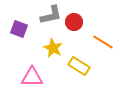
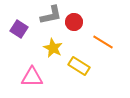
purple square: rotated 12 degrees clockwise
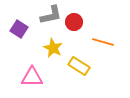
orange line: rotated 15 degrees counterclockwise
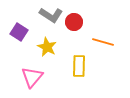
gray L-shape: rotated 45 degrees clockwise
purple square: moved 3 px down
yellow star: moved 6 px left, 1 px up
yellow rectangle: rotated 60 degrees clockwise
pink triangle: rotated 50 degrees counterclockwise
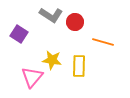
red circle: moved 1 px right
purple square: moved 2 px down
yellow star: moved 5 px right, 13 px down; rotated 18 degrees counterclockwise
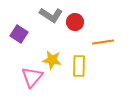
orange line: rotated 25 degrees counterclockwise
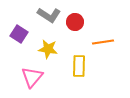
gray L-shape: moved 2 px left
yellow star: moved 4 px left, 11 px up
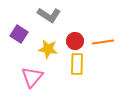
red circle: moved 19 px down
yellow rectangle: moved 2 px left, 2 px up
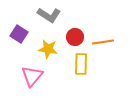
red circle: moved 4 px up
yellow rectangle: moved 4 px right
pink triangle: moved 1 px up
